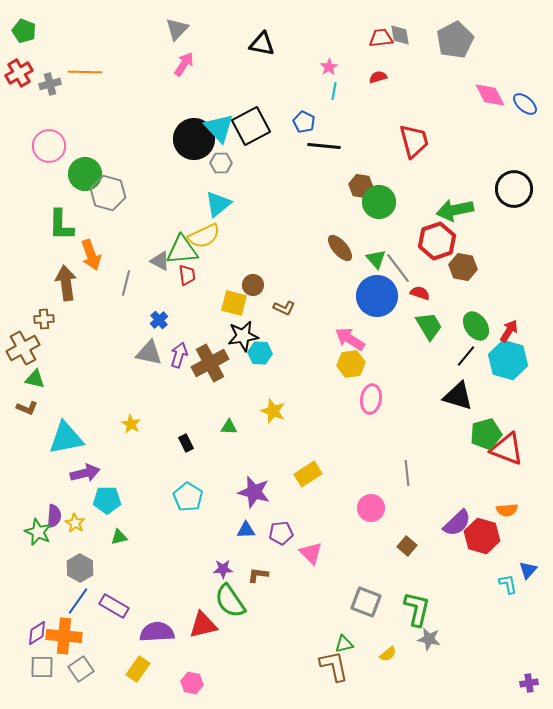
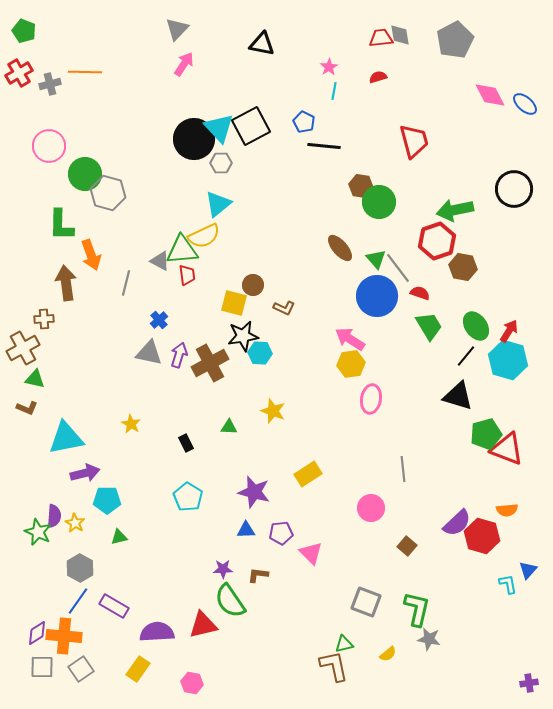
gray line at (407, 473): moved 4 px left, 4 px up
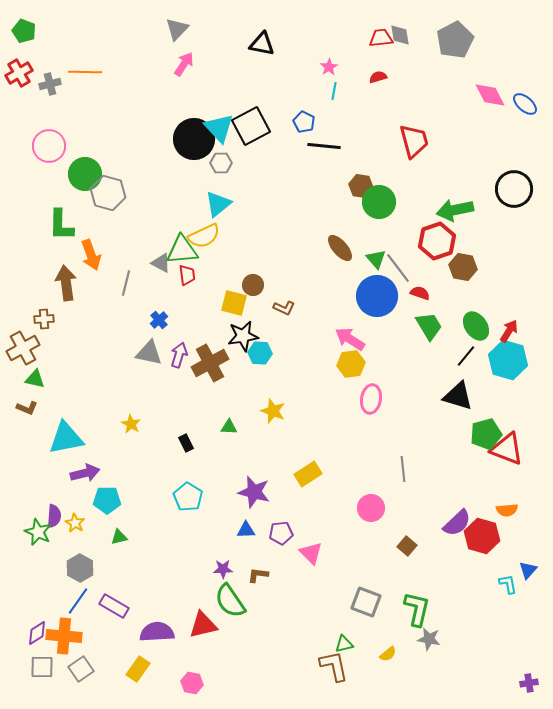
gray triangle at (160, 261): moved 1 px right, 2 px down
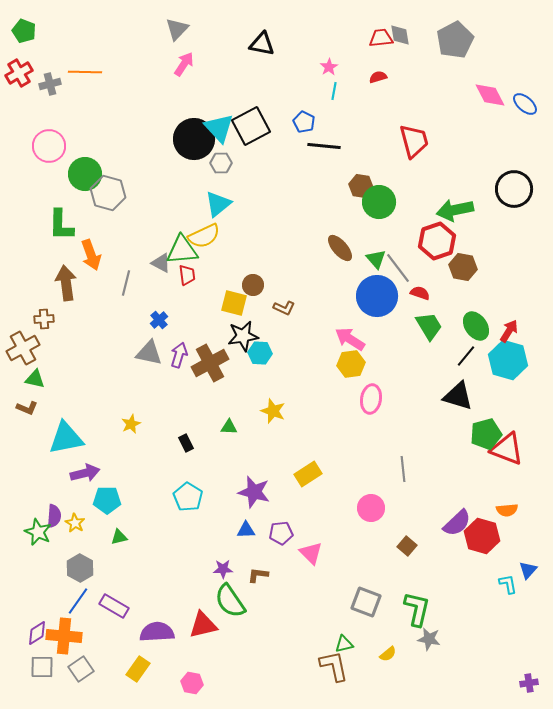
yellow star at (131, 424): rotated 18 degrees clockwise
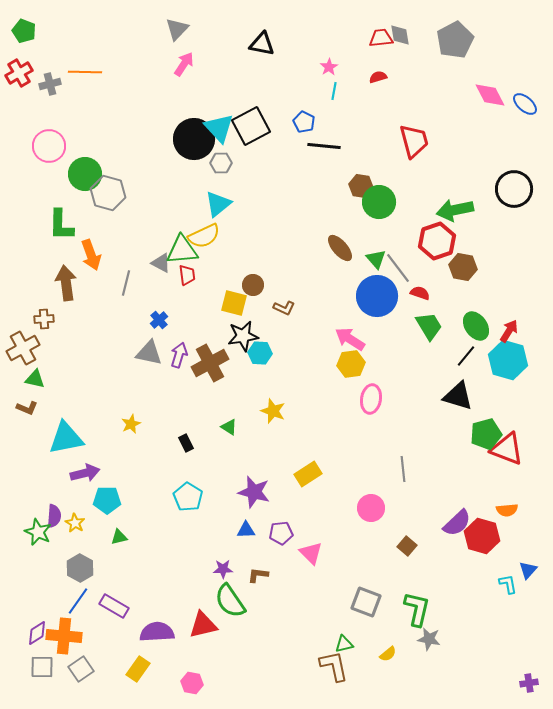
green triangle at (229, 427): rotated 30 degrees clockwise
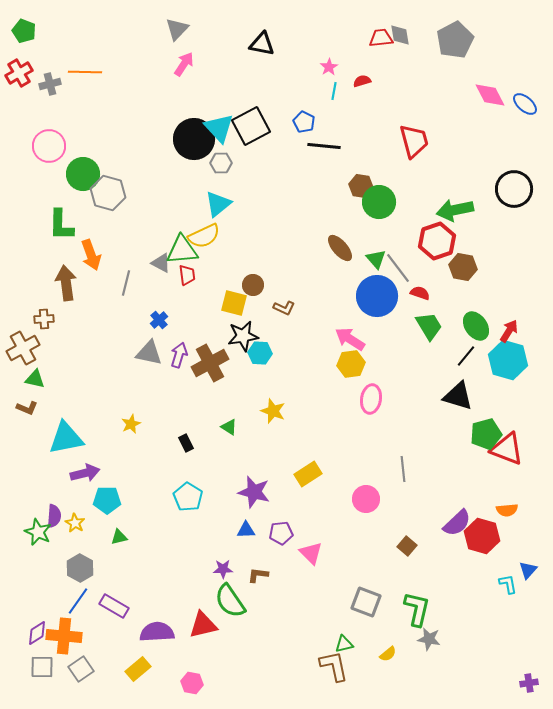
red semicircle at (378, 77): moved 16 px left, 4 px down
green circle at (85, 174): moved 2 px left
pink circle at (371, 508): moved 5 px left, 9 px up
yellow rectangle at (138, 669): rotated 15 degrees clockwise
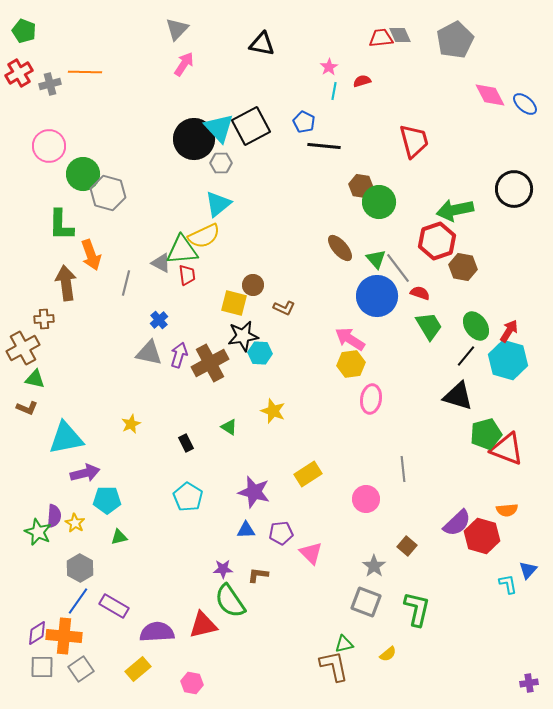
gray diamond at (400, 35): rotated 15 degrees counterclockwise
gray star at (429, 639): moved 55 px left, 73 px up; rotated 25 degrees clockwise
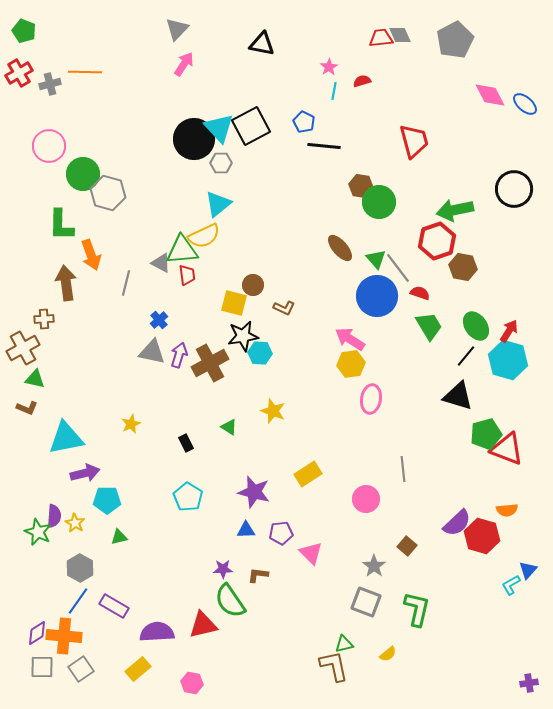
gray triangle at (149, 353): moved 3 px right, 1 px up
cyan L-shape at (508, 584): moved 3 px right, 1 px down; rotated 110 degrees counterclockwise
